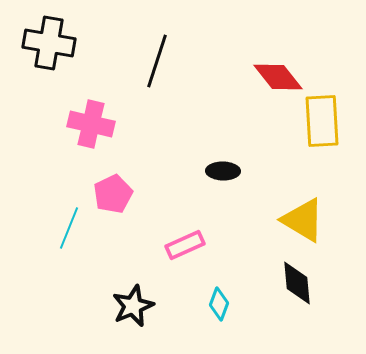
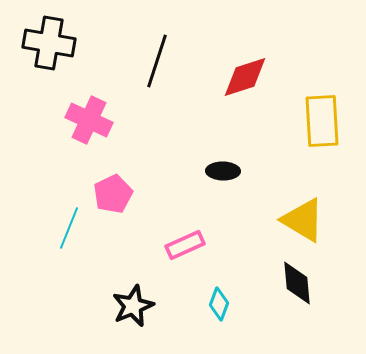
red diamond: moved 33 px left; rotated 69 degrees counterclockwise
pink cross: moved 2 px left, 4 px up; rotated 12 degrees clockwise
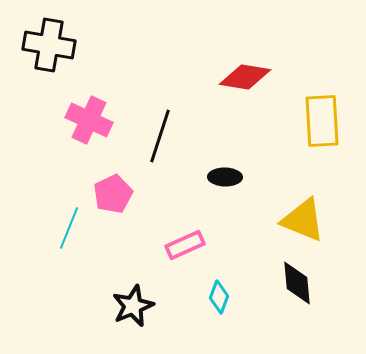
black cross: moved 2 px down
black line: moved 3 px right, 75 px down
red diamond: rotated 27 degrees clockwise
black ellipse: moved 2 px right, 6 px down
yellow triangle: rotated 9 degrees counterclockwise
cyan diamond: moved 7 px up
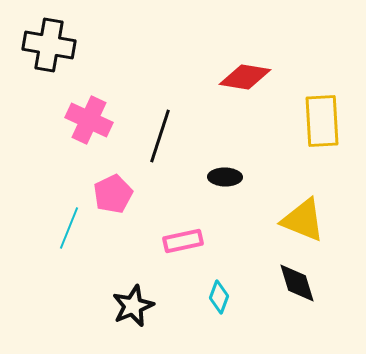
pink rectangle: moved 2 px left, 4 px up; rotated 12 degrees clockwise
black diamond: rotated 12 degrees counterclockwise
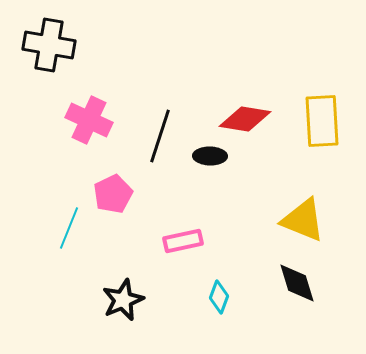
red diamond: moved 42 px down
black ellipse: moved 15 px left, 21 px up
black star: moved 10 px left, 6 px up
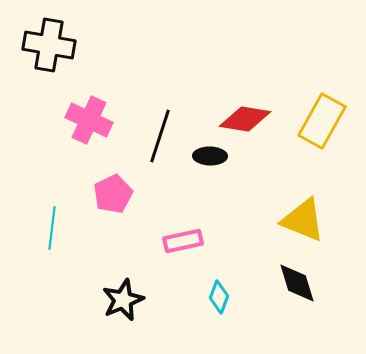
yellow rectangle: rotated 32 degrees clockwise
cyan line: moved 17 px left; rotated 15 degrees counterclockwise
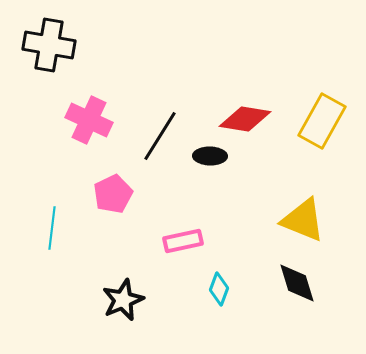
black line: rotated 14 degrees clockwise
cyan diamond: moved 8 px up
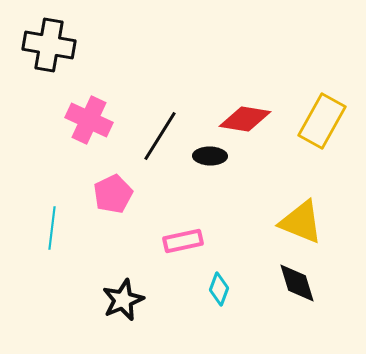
yellow triangle: moved 2 px left, 2 px down
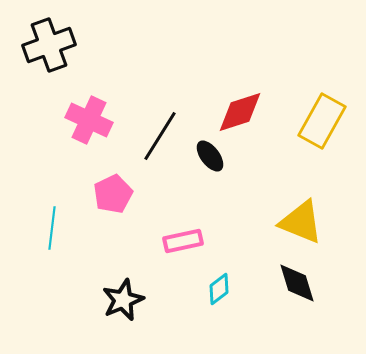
black cross: rotated 30 degrees counterclockwise
red diamond: moved 5 px left, 7 px up; rotated 27 degrees counterclockwise
black ellipse: rotated 52 degrees clockwise
cyan diamond: rotated 32 degrees clockwise
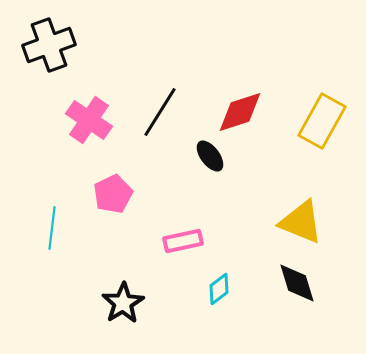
pink cross: rotated 9 degrees clockwise
black line: moved 24 px up
black star: moved 3 px down; rotated 9 degrees counterclockwise
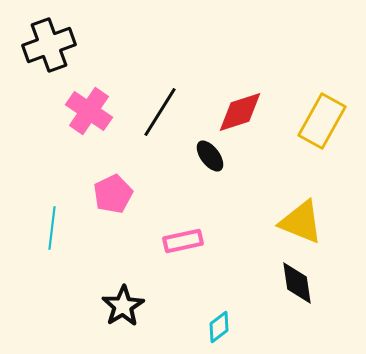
pink cross: moved 9 px up
black diamond: rotated 9 degrees clockwise
cyan diamond: moved 38 px down
black star: moved 3 px down
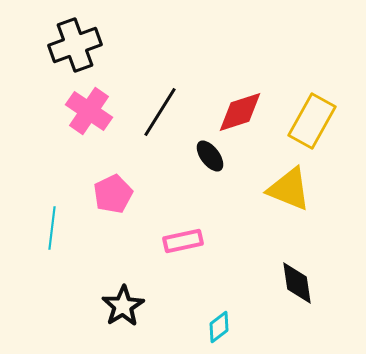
black cross: moved 26 px right
yellow rectangle: moved 10 px left
yellow triangle: moved 12 px left, 33 px up
